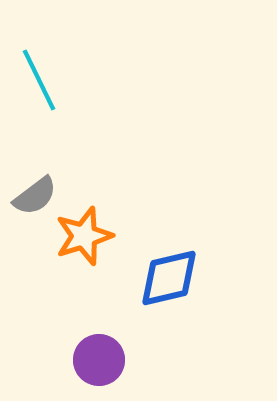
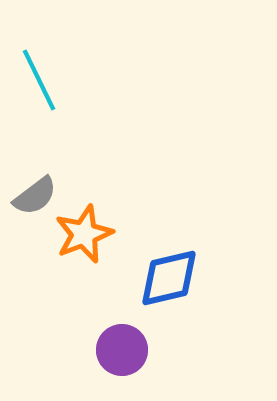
orange star: moved 2 px up; rotated 4 degrees counterclockwise
purple circle: moved 23 px right, 10 px up
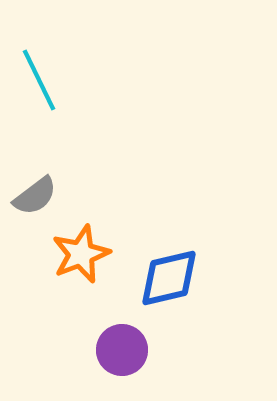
orange star: moved 3 px left, 20 px down
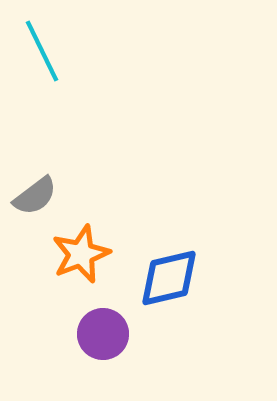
cyan line: moved 3 px right, 29 px up
purple circle: moved 19 px left, 16 px up
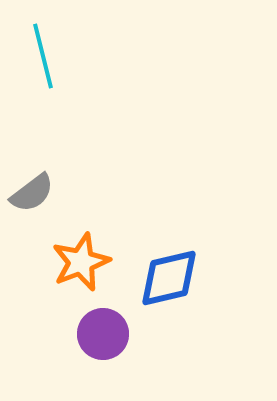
cyan line: moved 1 px right, 5 px down; rotated 12 degrees clockwise
gray semicircle: moved 3 px left, 3 px up
orange star: moved 8 px down
